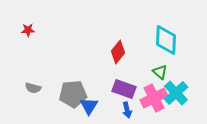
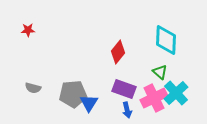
blue triangle: moved 3 px up
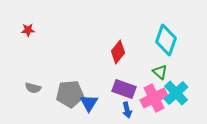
cyan diamond: rotated 16 degrees clockwise
gray pentagon: moved 3 px left
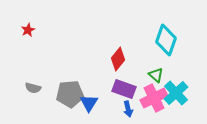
red star: rotated 24 degrees counterclockwise
red diamond: moved 7 px down
green triangle: moved 4 px left, 3 px down
blue arrow: moved 1 px right, 1 px up
